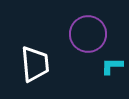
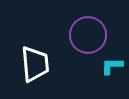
purple circle: moved 1 px down
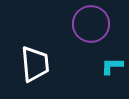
purple circle: moved 3 px right, 11 px up
